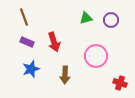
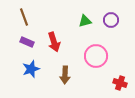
green triangle: moved 1 px left, 3 px down
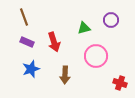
green triangle: moved 1 px left, 7 px down
